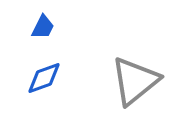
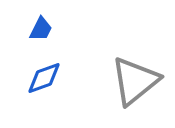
blue trapezoid: moved 2 px left, 2 px down
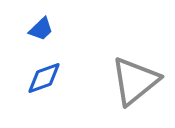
blue trapezoid: rotated 20 degrees clockwise
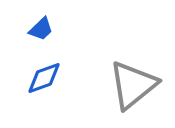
gray triangle: moved 2 px left, 4 px down
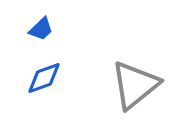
gray triangle: moved 2 px right
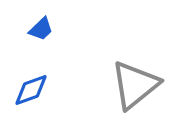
blue diamond: moved 13 px left, 12 px down
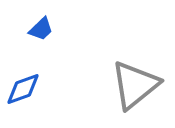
blue diamond: moved 8 px left, 1 px up
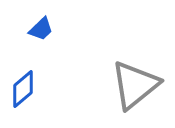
blue diamond: rotated 21 degrees counterclockwise
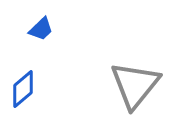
gray triangle: rotated 12 degrees counterclockwise
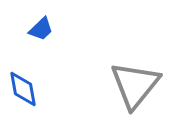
blue diamond: rotated 60 degrees counterclockwise
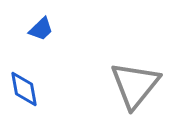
blue diamond: moved 1 px right
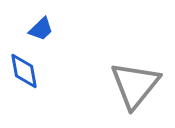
blue diamond: moved 18 px up
